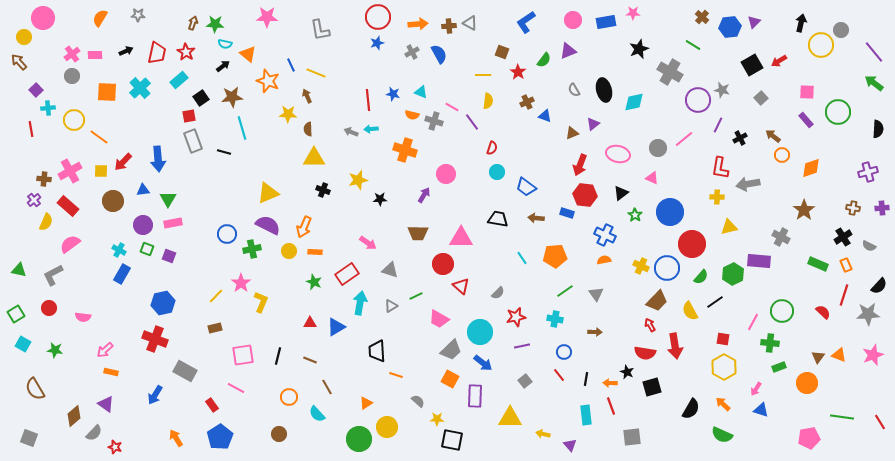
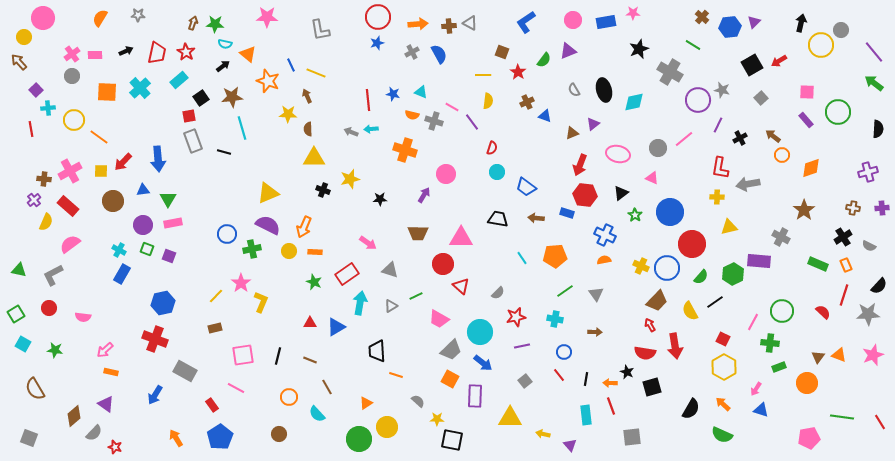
yellow star at (358, 180): moved 8 px left, 1 px up
red square at (723, 339): rotated 16 degrees clockwise
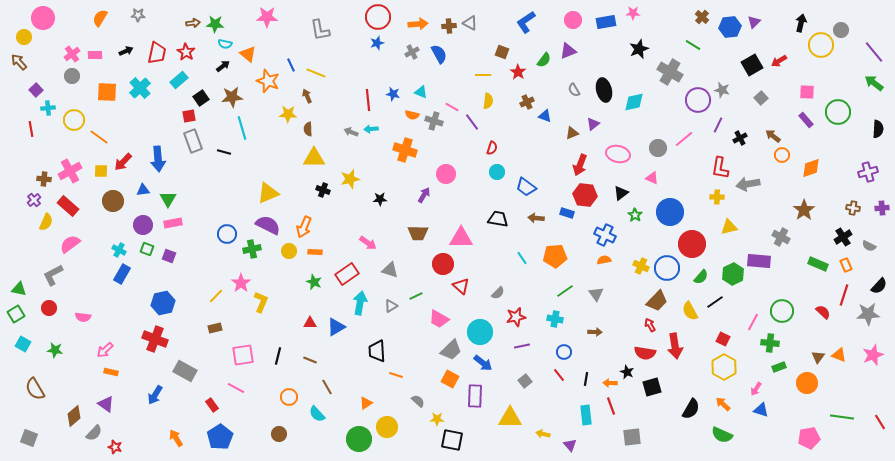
brown arrow at (193, 23): rotated 64 degrees clockwise
green triangle at (19, 270): moved 19 px down
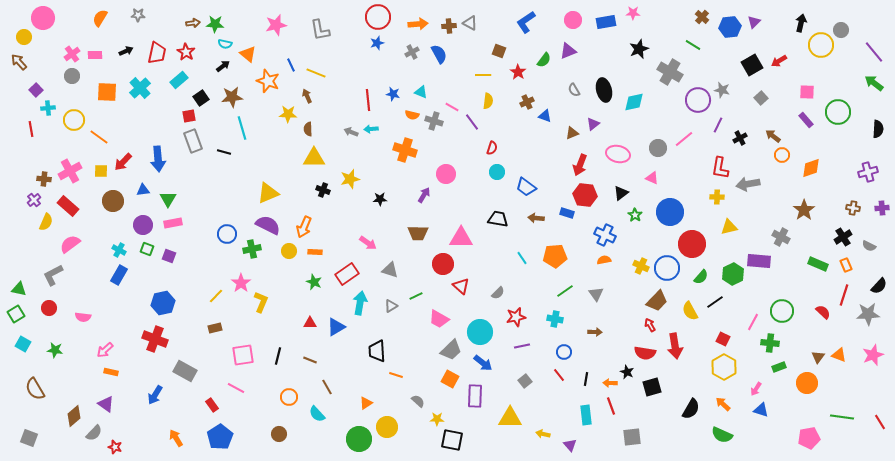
pink star at (267, 17): moved 9 px right, 8 px down; rotated 15 degrees counterclockwise
brown square at (502, 52): moved 3 px left, 1 px up
blue rectangle at (122, 274): moved 3 px left, 1 px down
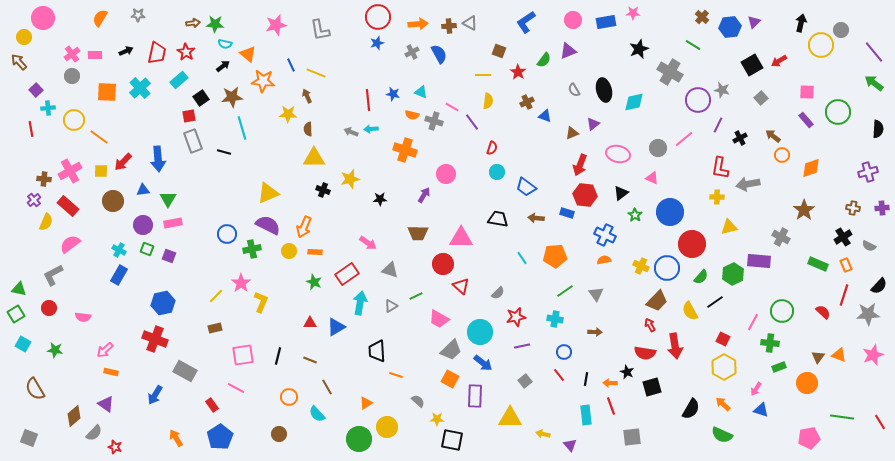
orange star at (268, 81): moved 5 px left; rotated 15 degrees counterclockwise
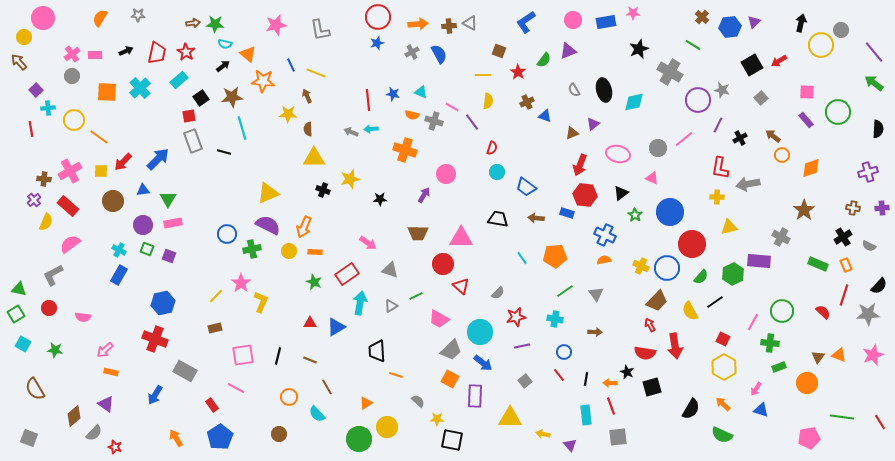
blue arrow at (158, 159): rotated 130 degrees counterclockwise
gray square at (632, 437): moved 14 px left
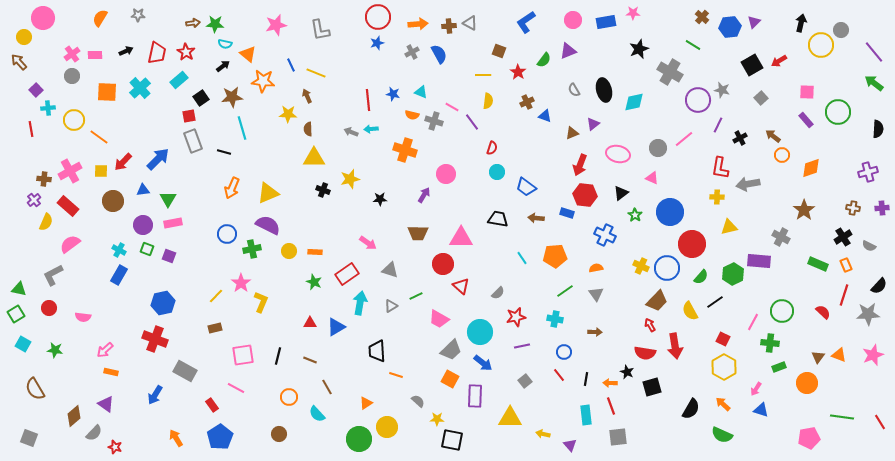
orange arrow at (304, 227): moved 72 px left, 39 px up
orange semicircle at (604, 260): moved 8 px left, 8 px down
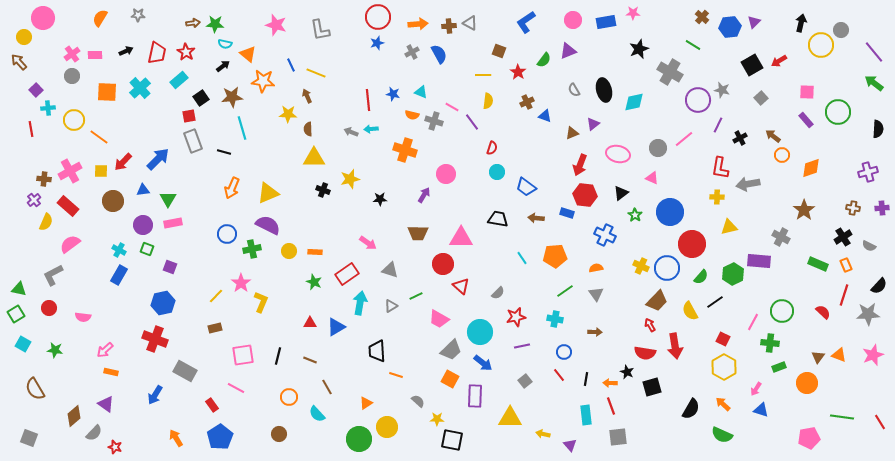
pink star at (276, 25): rotated 30 degrees clockwise
purple square at (169, 256): moved 1 px right, 11 px down
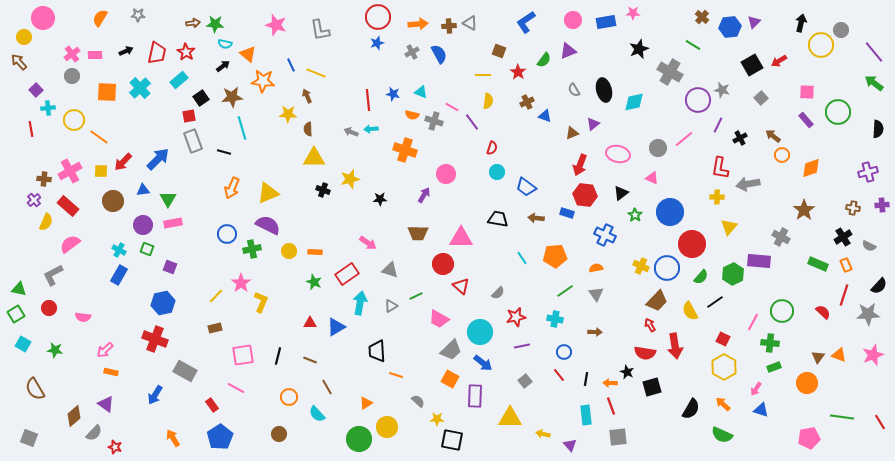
purple cross at (882, 208): moved 3 px up
yellow triangle at (729, 227): rotated 36 degrees counterclockwise
green rectangle at (779, 367): moved 5 px left
orange arrow at (176, 438): moved 3 px left
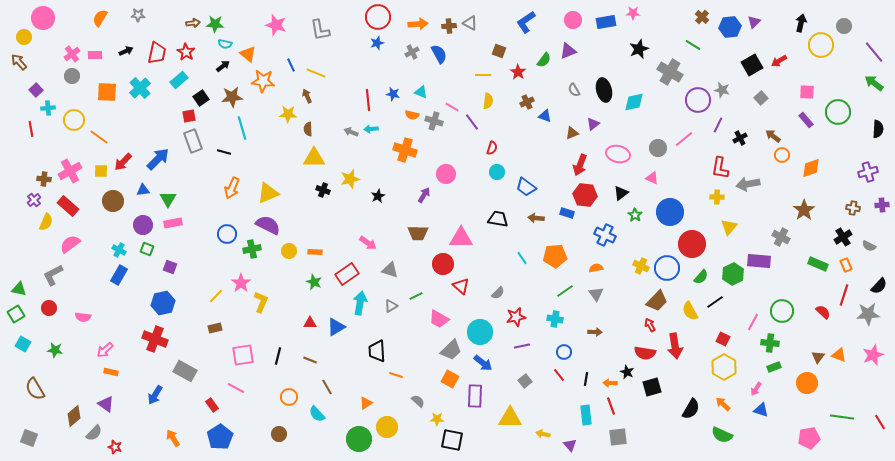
gray circle at (841, 30): moved 3 px right, 4 px up
black star at (380, 199): moved 2 px left, 3 px up; rotated 24 degrees counterclockwise
